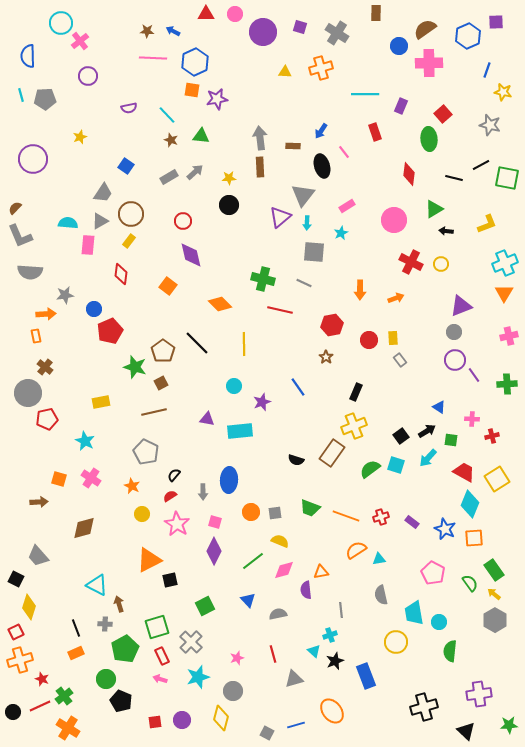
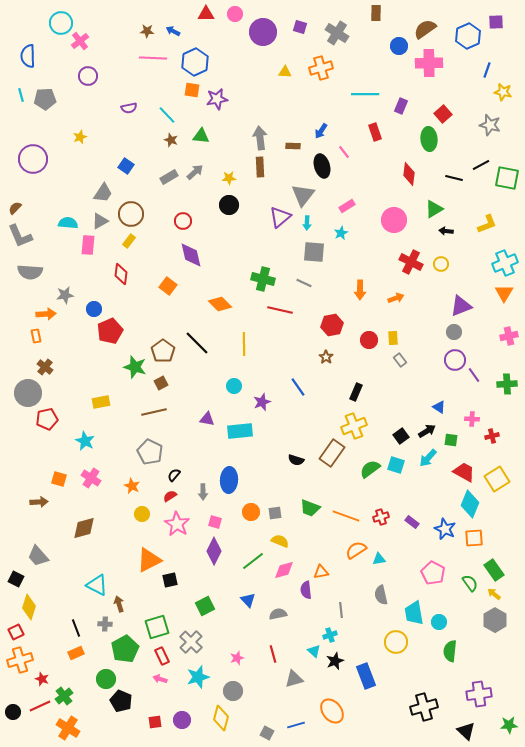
gray pentagon at (146, 452): moved 4 px right
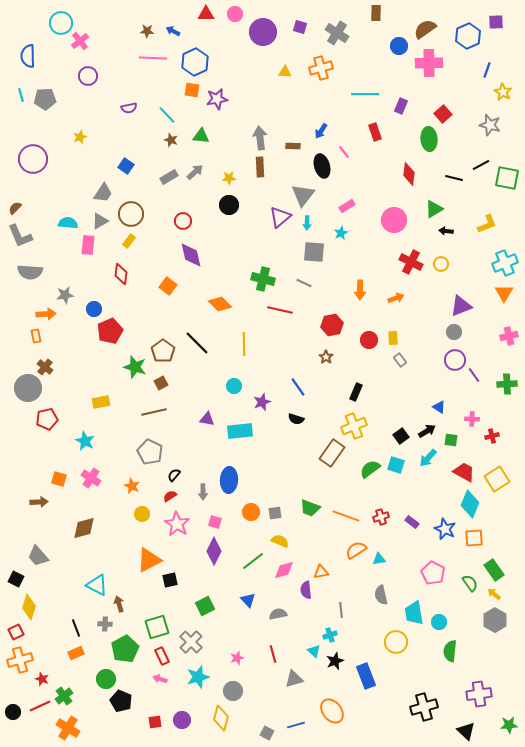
yellow star at (503, 92): rotated 18 degrees clockwise
gray circle at (28, 393): moved 5 px up
black semicircle at (296, 460): moved 41 px up
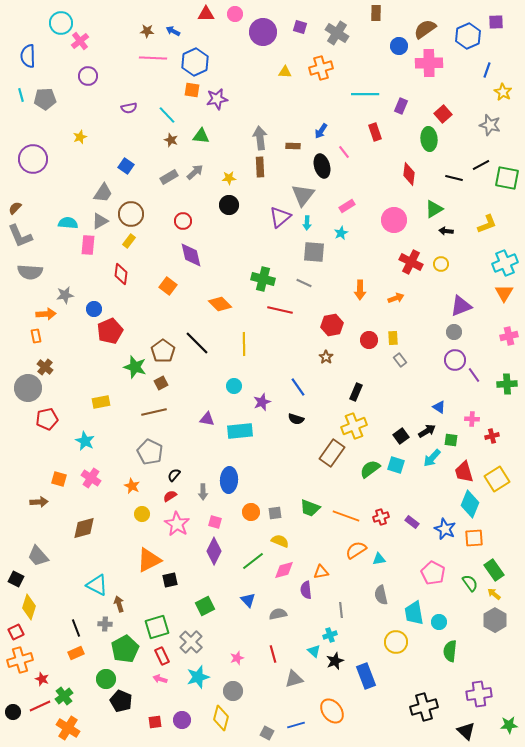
cyan arrow at (428, 458): moved 4 px right
red trapezoid at (464, 472): rotated 135 degrees counterclockwise
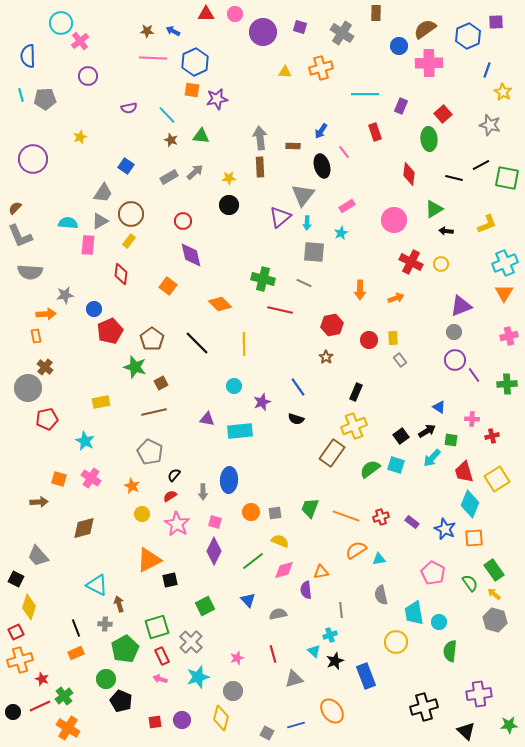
gray cross at (337, 33): moved 5 px right
brown pentagon at (163, 351): moved 11 px left, 12 px up
green trapezoid at (310, 508): rotated 90 degrees clockwise
gray hexagon at (495, 620): rotated 15 degrees counterclockwise
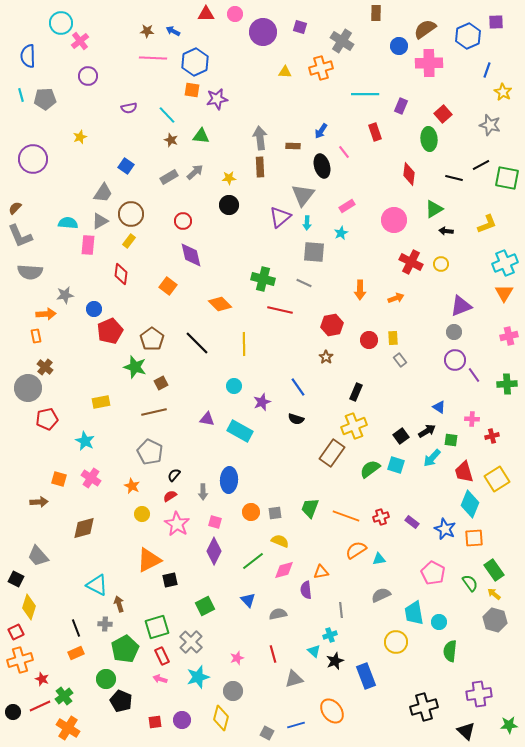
gray cross at (342, 33): moved 8 px down
cyan rectangle at (240, 431): rotated 35 degrees clockwise
gray semicircle at (381, 595): rotated 78 degrees clockwise
